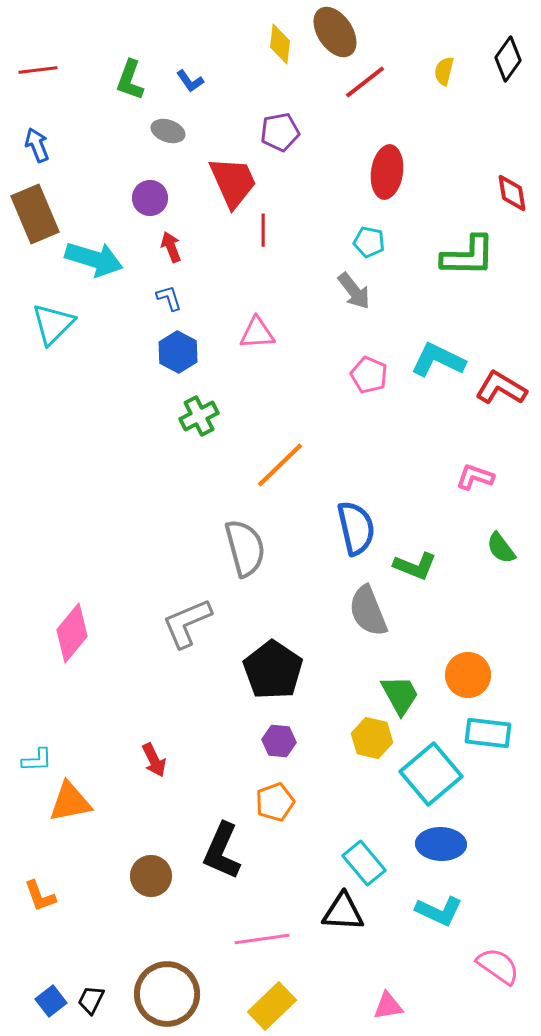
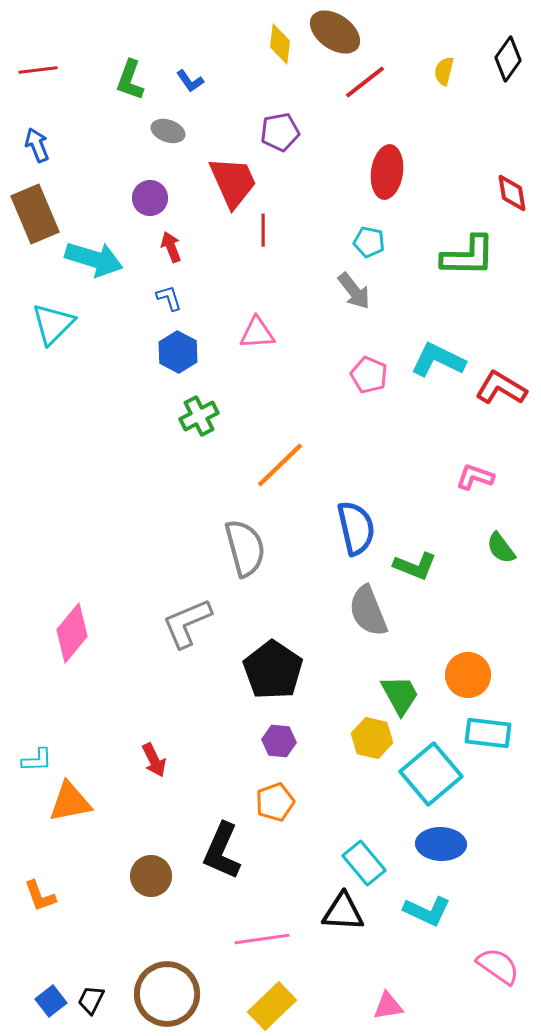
brown ellipse at (335, 32): rotated 21 degrees counterclockwise
cyan L-shape at (439, 911): moved 12 px left
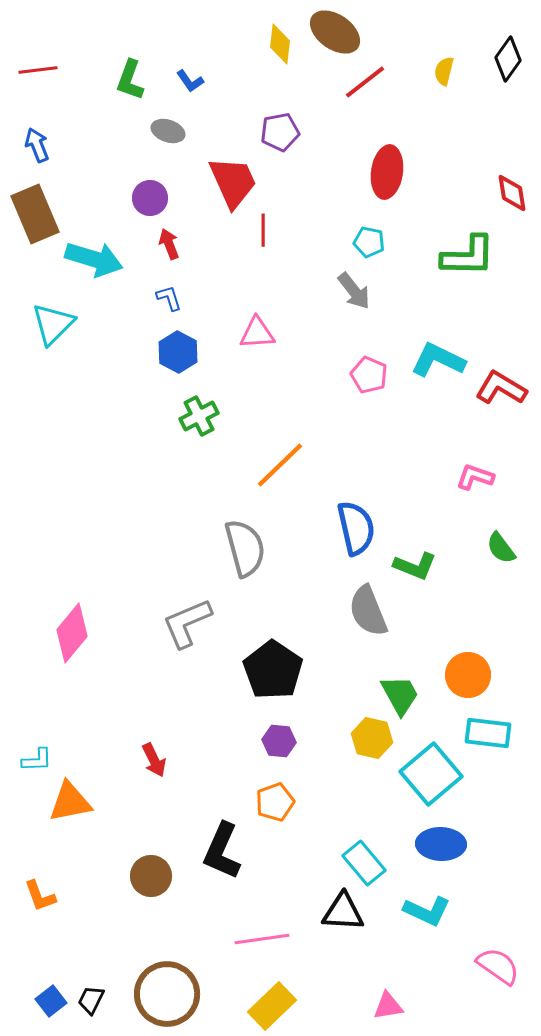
red arrow at (171, 247): moved 2 px left, 3 px up
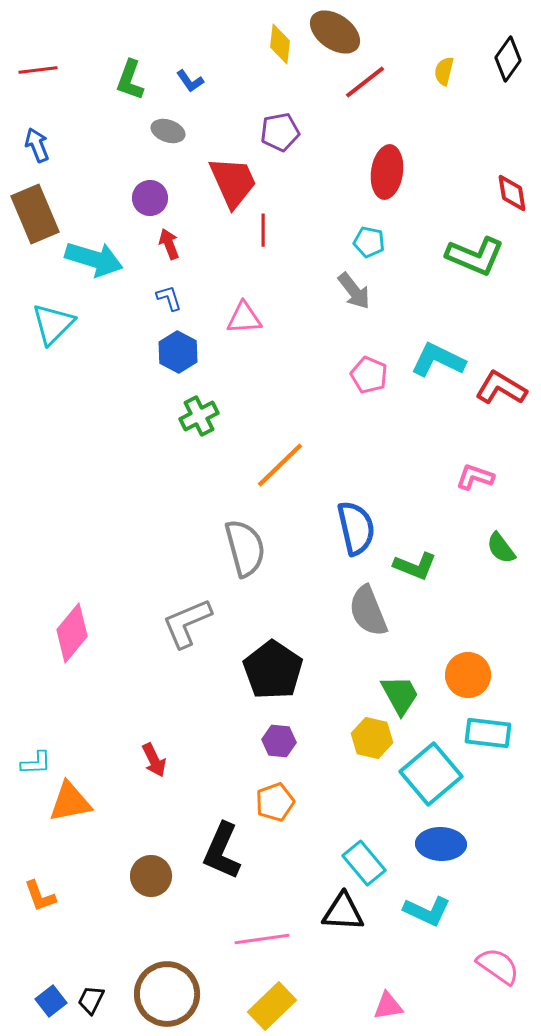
green L-shape at (468, 256): moved 7 px right; rotated 22 degrees clockwise
pink triangle at (257, 333): moved 13 px left, 15 px up
cyan L-shape at (37, 760): moved 1 px left, 3 px down
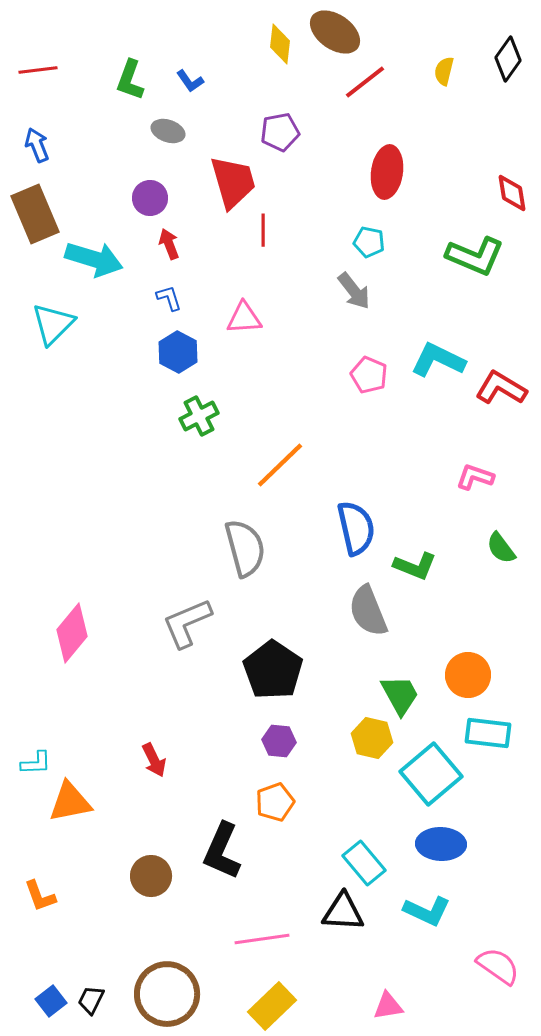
red trapezoid at (233, 182): rotated 8 degrees clockwise
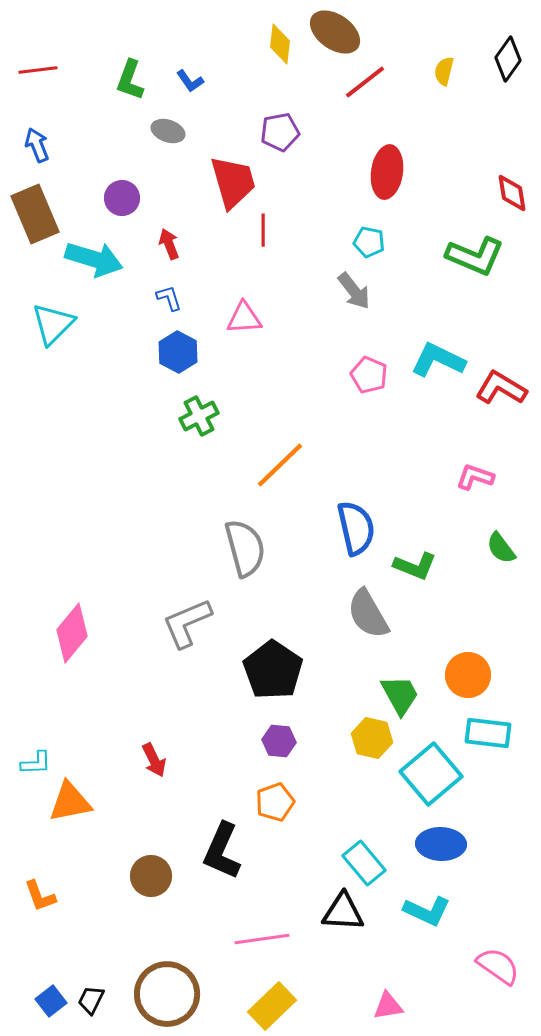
purple circle at (150, 198): moved 28 px left
gray semicircle at (368, 611): moved 3 px down; rotated 8 degrees counterclockwise
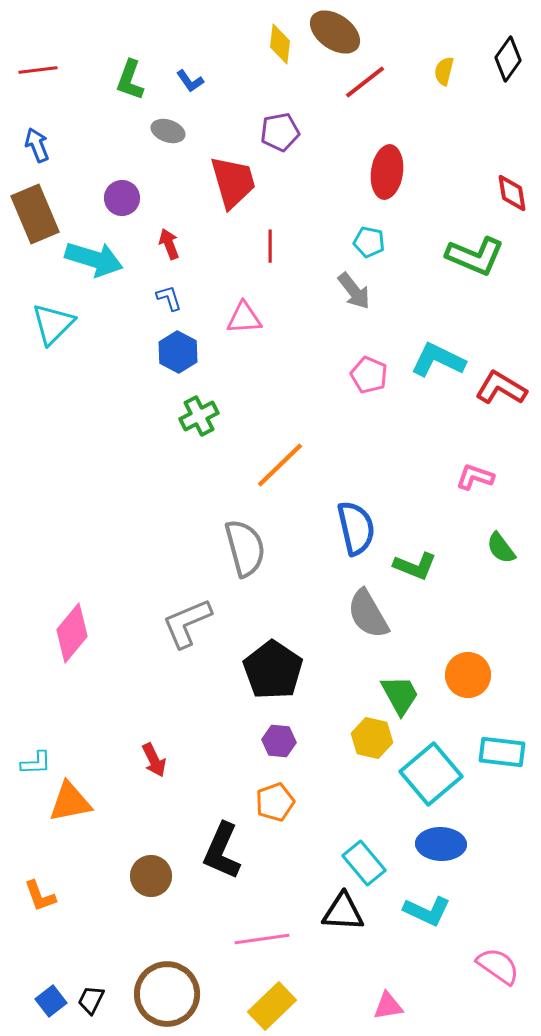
red line at (263, 230): moved 7 px right, 16 px down
cyan rectangle at (488, 733): moved 14 px right, 19 px down
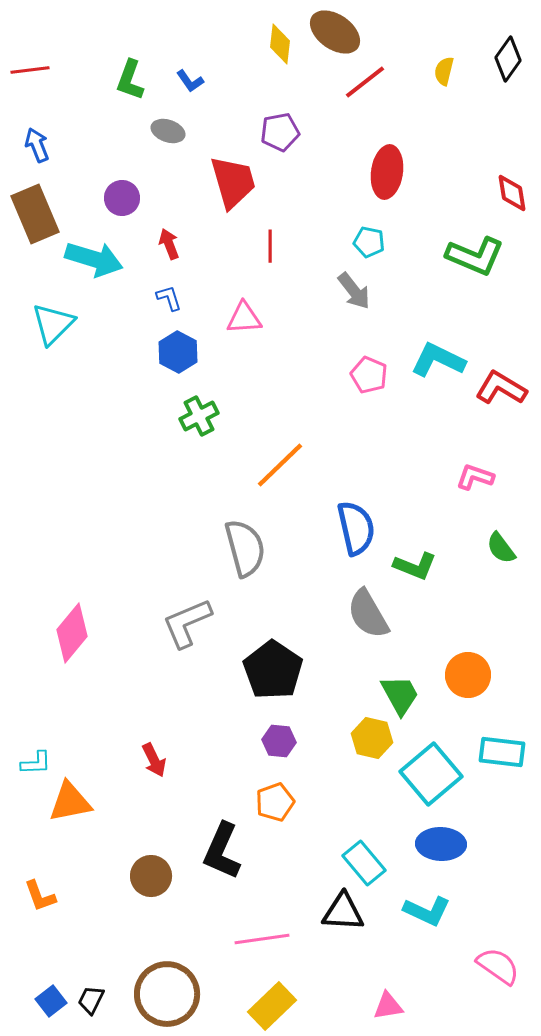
red line at (38, 70): moved 8 px left
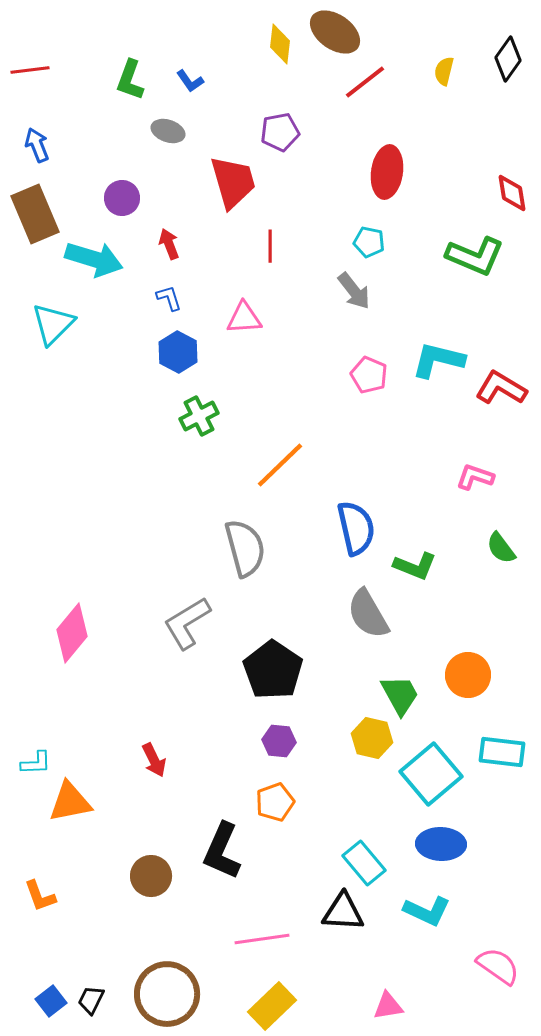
cyan L-shape at (438, 360): rotated 12 degrees counterclockwise
gray L-shape at (187, 623): rotated 8 degrees counterclockwise
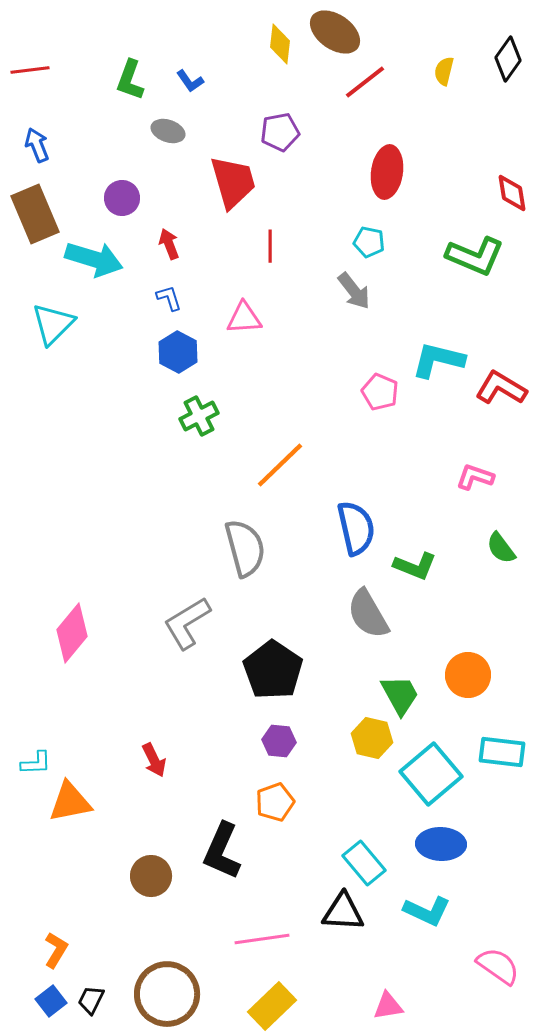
pink pentagon at (369, 375): moved 11 px right, 17 px down
orange L-shape at (40, 896): moved 16 px right, 54 px down; rotated 129 degrees counterclockwise
